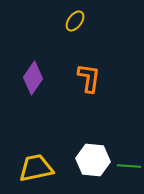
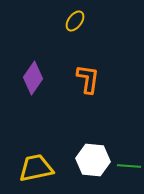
orange L-shape: moved 1 px left, 1 px down
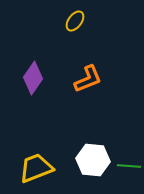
orange L-shape: rotated 60 degrees clockwise
yellow trapezoid: rotated 9 degrees counterclockwise
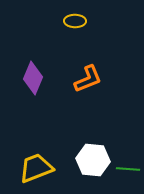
yellow ellipse: rotated 55 degrees clockwise
purple diamond: rotated 12 degrees counterclockwise
green line: moved 1 px left, 3 px down
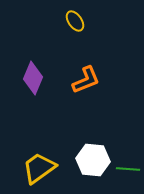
yellow ellipse: rotated 55 degrees clockwise
orange L-shape: moved 2 px left, 1 px down
yellow trapezoid: moved 3 px right; rotated 15 degrees counterclockwise
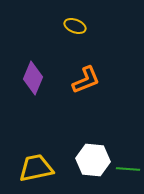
yellow ellipse: moved 5 px down; rotated 35 degrees counterclockwise
yellow trapezoid: moved 3 px left; rotated 24 degrees clockwise
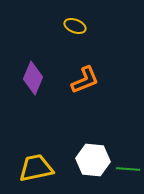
orange L-shape: moved 1 px left
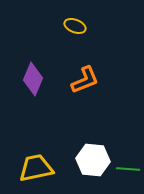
purple diamond: moved 1 px down
